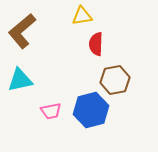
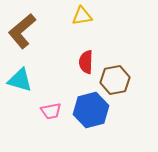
red semicircle: moved 10 px left, 18 px down
cyan triangle: rotated 28 degrees clockwise
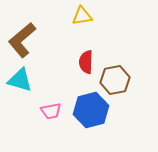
brown L-shape: moved 9 px down
